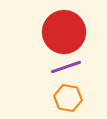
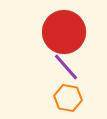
purple line: rotated 68 degrees clockwise
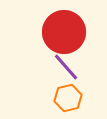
orange hexagon: rotated 24 degrees counterclockwise
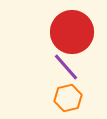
red circle: moved 8 px right
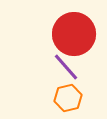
red circle: moved 2 px right, 2 px down
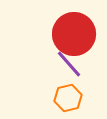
purple line: moved 3 px right, 3 px up
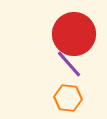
orange hexagon: rotated 20 degrees clockwise
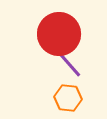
red circle: moved 15 px left
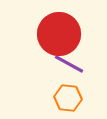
purple line: rotated 20 degrees counterclockwise
